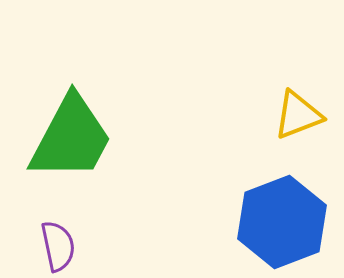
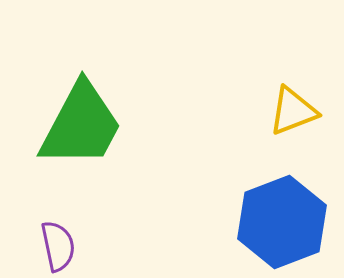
yellow triangle: moved 5 px left, 4 px up
green trapezoid: moved 10 px right, 13 px up
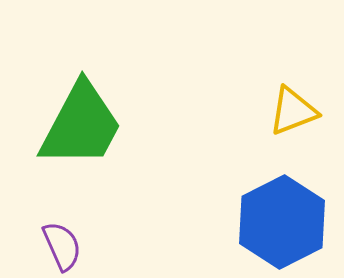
blue hexagon: rotated 6 degrees counterclockwise
purple semicircle: moved 4 px right; rotated 12 degrees counterclockwise
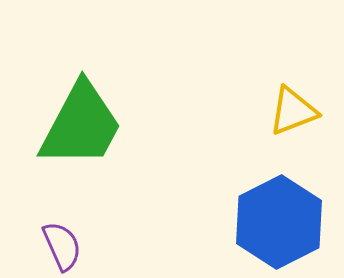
blue hexagon: moved 3 px left
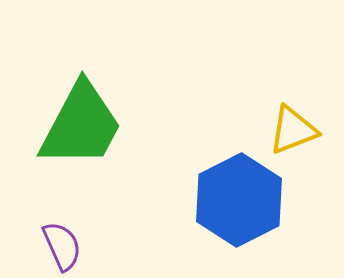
yellow triangle: moved 19 px down
blue hexagon: moved 40 px left, 22 px up
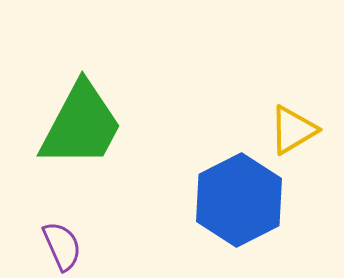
yellow triangle: rotated 10 degrees counterclockwise
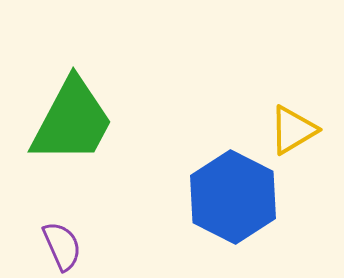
green trapezoid: moved 9 px left, 4 px up
blue hexagon: moved 6 px left, 3 px up; rotated 6 degrees counterclockwise
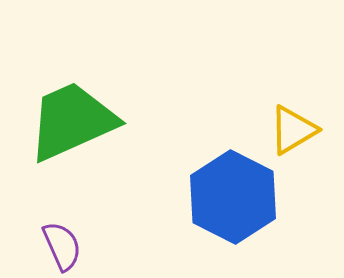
green trapezoid: rotated 142 degrees counterclockwise
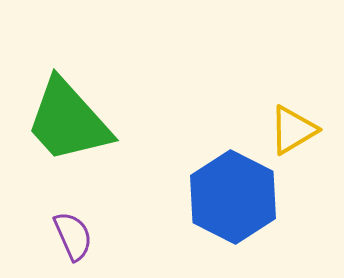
green trapezoid: moved 4 px left; rotated 108 degrees counterclockwise
purple semicircle: moved 11 px right, 10 px up
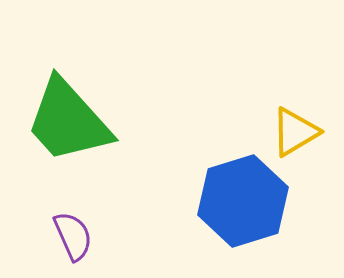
yellow triangle: moved 2 px right, 2 px down
blue hexagon: moved 10 px right, 4 px down; rotated 16 degrees clockwise
